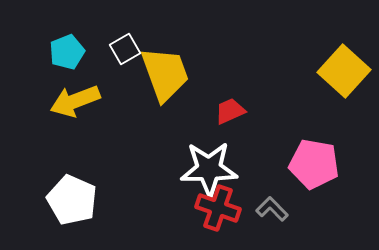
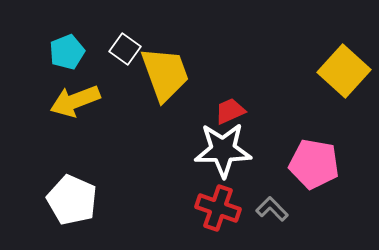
white square: rotated 24 degrees counterclockwise
white star: moved 14 px right, 19 px up
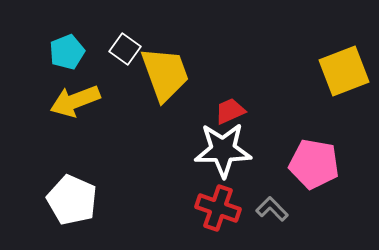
yellow square: rotated 27 degrees clockwise
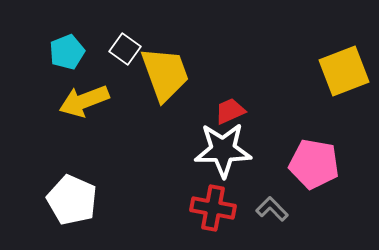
yellow arrow: moved 9 px right
red cross: moved 5 px left; rotated 9 degrees counterclockwise
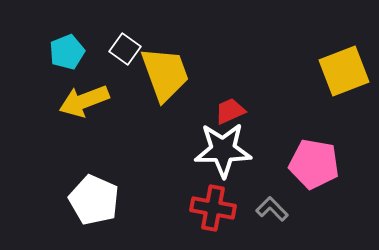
white pentagon: moved 22 px right
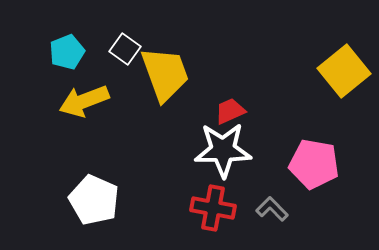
yellow square: rotated 18 degrees counterclockwise
